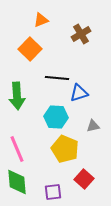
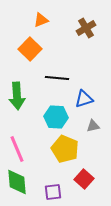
brown cross: moved 5 px right, 6 px up
blue triangle: moved 5 px right, 6 px down
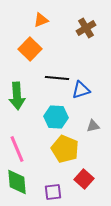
blue triangle: moved 3 px left, 9 px up
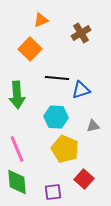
brown cross: moved 5 px left, 5 px down
green arrow: moved 1 px up
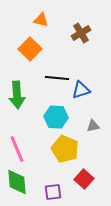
orange triangle: rotated 35 degrees clockwise
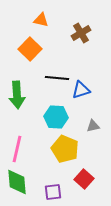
pink line: rotated 36 degrees clockwise
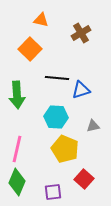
green diamond: rotated 28 degrees clockwise
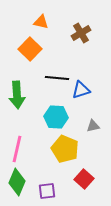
orange triangle: moved 2 px down
purple square: moved 6 px left, 1 px up
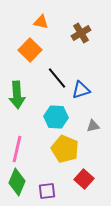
orange square: moved 1 px down
black line: rotated 45 degrees clockwise
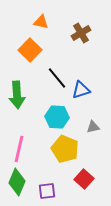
cyan hexagon: moved 1 px right
gray triangle: moved 1 px down
pink line: moved 2 px right
